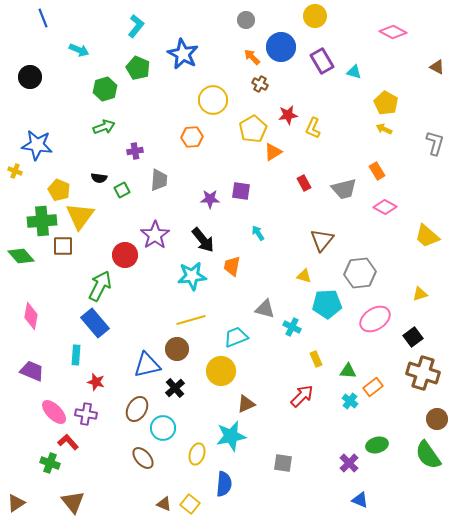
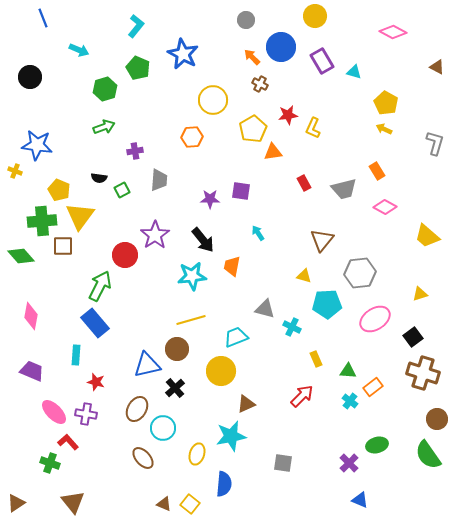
orange triangle at (273, 152): rotated 24 degrees clockwise
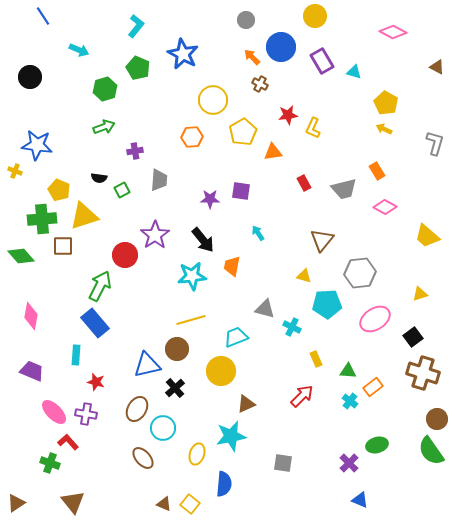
blue line at (43, 18): moved 2 px up; rotated 12 degrees counterclockwise
yellow pentagon at (253, 129): moved 10 px left, 3 px down
yellow triangle at (80, 216): moved 4 px right; rotated 36 degrees clockwise
green cross at (42, 221): moved 2 px up
green semicircle at (428, 455): moved 3 px right, 4 px up
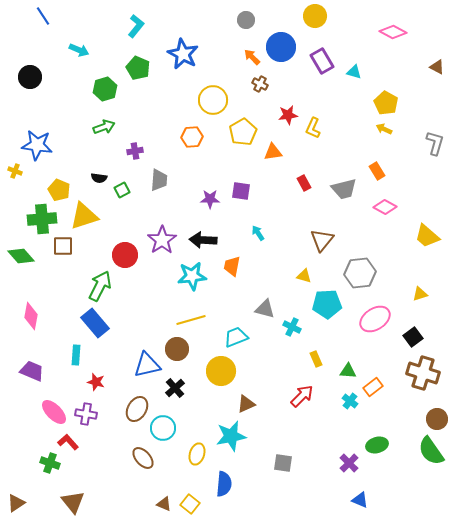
purple star at (155, 235): moved 7 px right, 5 px down
black arrow at (203, 240): rotated 132 degrees clockwise
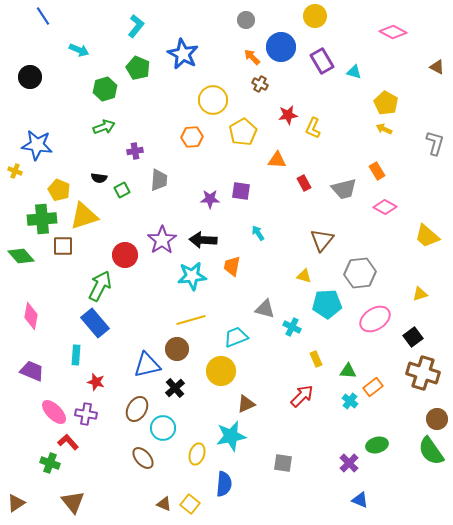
orange triangle at (273, 152): moved 4 px right, 8 px down; rotated 12 degrees clockwise
